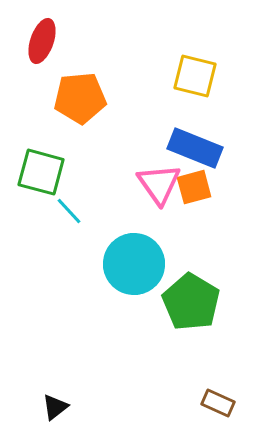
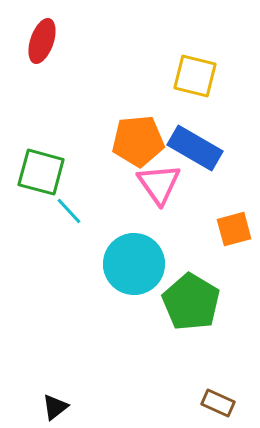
orange pentagon: moved 58 px right, 43 px down
blue rectangle: rotated 8 degrees clockwise
orange square: moved 40 px right, 42 px down
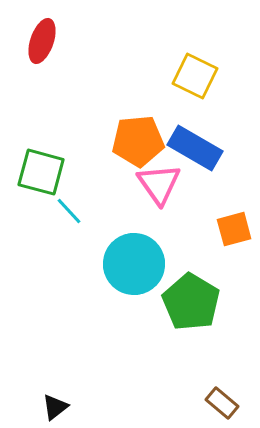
yellow square: rotated 12 degrees clockwise
brown rectangle: moved 4 px right; rotated 16 degrees clockwise
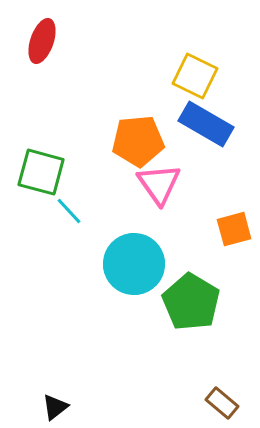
blue rectangle: moved 11 px right, 24 px up
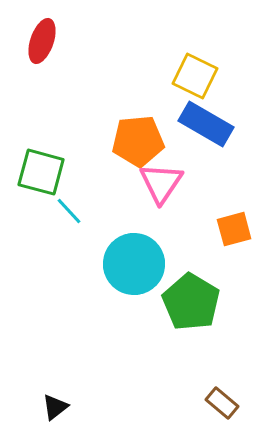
pink triangle: moved 2 px right, 1 px up; rotated 9 degrees clockwise
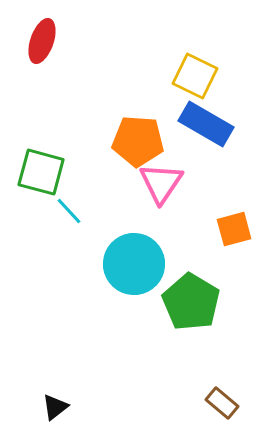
orange pentagon: rotated 9 degrees clockwise
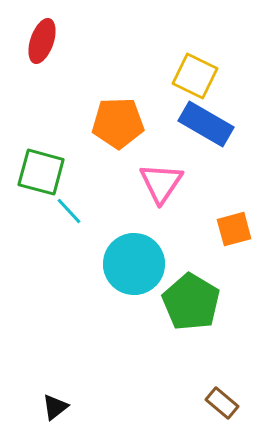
orange pentagon: moved 20 px left, 18 px up; rotated 6 degrees counterclockwise
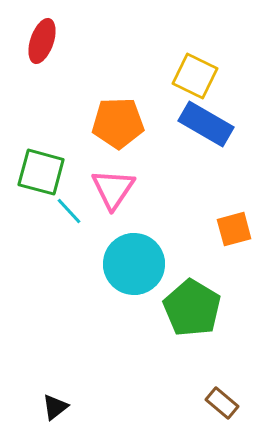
pink triangle: moved 48 px left, 6 px down
green pentagon: moved 1 px right, 6 px down
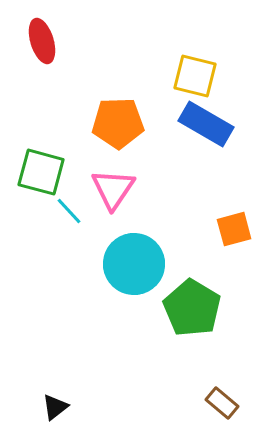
red ellipse: rotated 36 degrees counterclockwise
yellow square: rotated 12 degrees counterclockwise
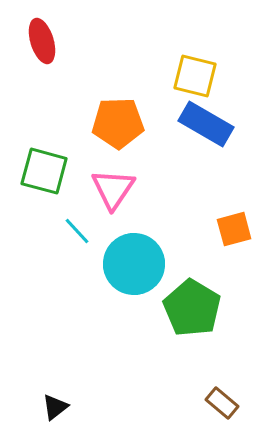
green square: moved 3 px right, 1 px up
cyan line: moved 8 px right, 20 px down
